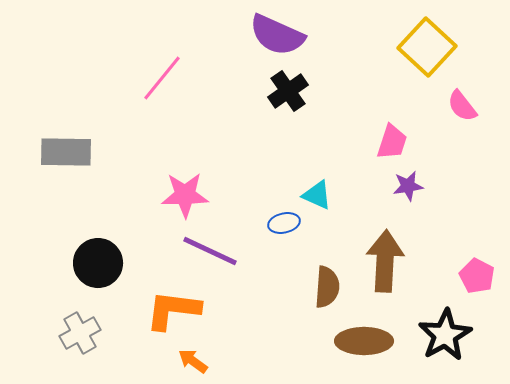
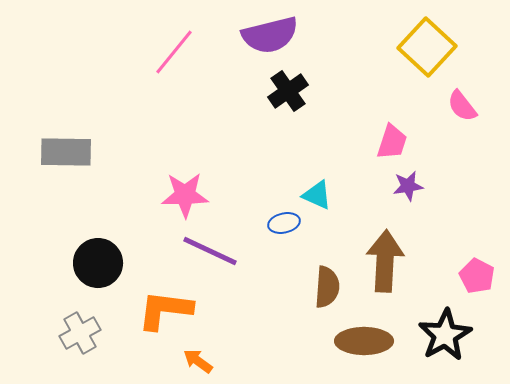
purple semicircle: moved 7 px left; rotated 38 degrees counterclockwise
pink line: moved 12 px right, 26 px up
orange L-shape: moved 8 px left
orange arrow: moved 5 px right
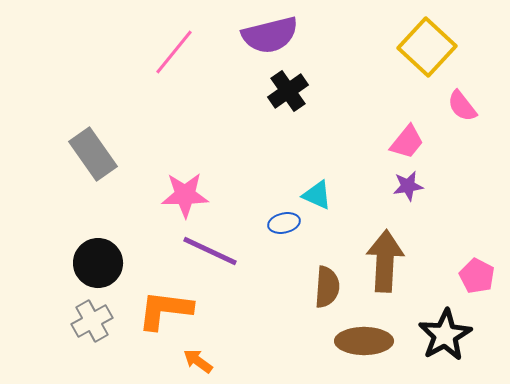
pink trapezoid: moved 15 px right; rotated 21 degrees clockwise
gray rectangle: moved 27 px right, 2 px down; rotated 54 degrees clockwise
gray cross: moved 12 px right, 12 px up
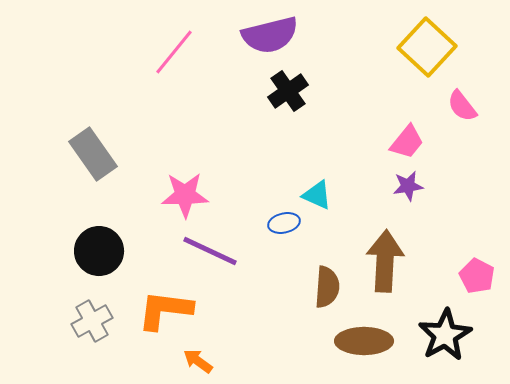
black circle: moved 1 px right, 12 px up
